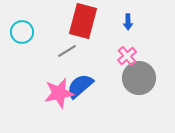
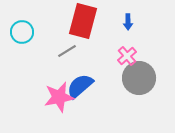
pink star: moved 4 px down
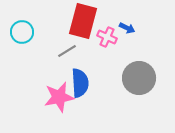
blue arrow: moved 1 px left, 6 px down; rotated 63 degrees counterclockwise
pink cross: moved 20 px left, 19 px up; rotated 24 degrees counterclockwise
blue semicircle: moved 3 px up; rotated 128 degrees clockwise
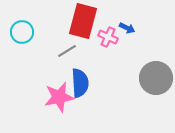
pink cross: moved 1 px right
gray circle: moved 17 px right
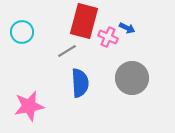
red rectangle: moved 1 px right
gray circle: moved 24 px left
pink star: moved 30 px left, 9 px down
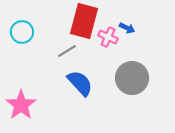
blue semicircle: rotated 40 degrees counterclockwise
pink star: moved 8 px left, 1 px up; rotated 24 degrees counterclockwise
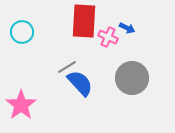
red rectangle: rotated 12 degrees counterclockwise
gray line: moved 16 px down
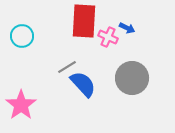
cyan circle: moved 4 px down
blue semicircle: moved 3 px right, 1 px down
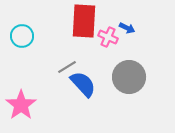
gray circle: moved 3 px left, 1 px up
